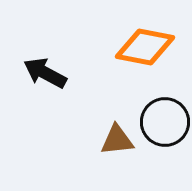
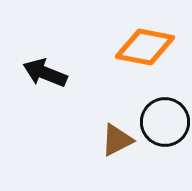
black arrow: rotated 6 degrees counterclockwise
brown triangle: rotated 21 degrees counterclockwise
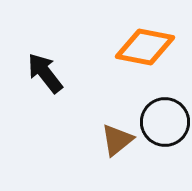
black arrow: rotated 30 degrees clockwise
brown triangle: rotated 12 degrees counterclockwise
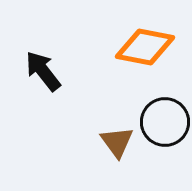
black arrow: moved 2 px left, 2 px up
brown triangle: moved 2 px down; rotated 27 degrees counterclockwise
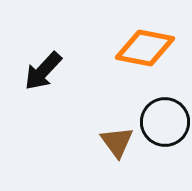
orange diamond: moved 1 px down
black arrow: rotated 99 degrees counterclockwise
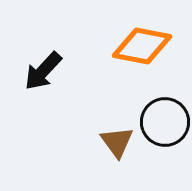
orange diamond: moved 3 px left, 2 px up
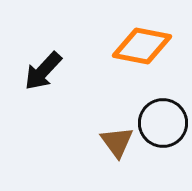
black circle: moved 2 px left, 1 px down
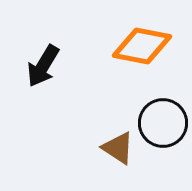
black arrow: moved 5 px up; rotated 12 degrees counterclockwise
brown triangle: moved 1 px right, 6 px down; rotated 21 degrees counterclockwise
